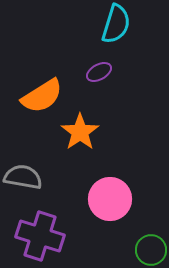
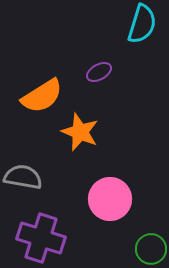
cyan semicircle: moved 26 px right
orange star: rotated 15 degrees counterclockwise
purple cross: moved 1 px right, 2 px down
green circle: moved 1 px up
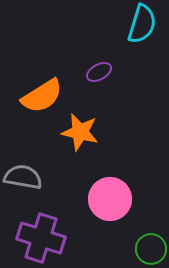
orange star: rotated 9 degrees counterclockwise
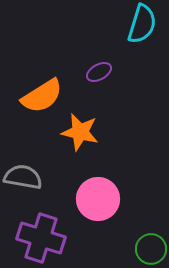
pink circle: moved 12 px left
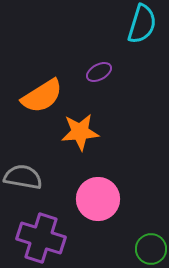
orange star: rotated 18 degrees counterclockwise
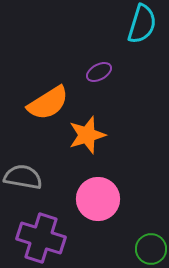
orange semicircle: moved 6 px right, 7 px down
orange star: moved 7 px right, 3 px down; rotated 12 degrees counterclockwise
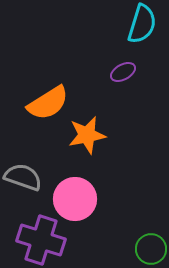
purple ellipse: moved 24 px right
orange star: rotated 6 degrees clockwise
gray semicircle: rotated 9 degrees clockwise
pink circle: moved 23 px left
purple cross: moved 2 px down
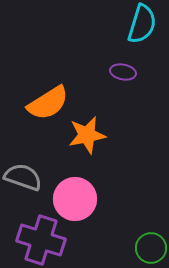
purple ellipse: rotated 40 degrees clockwise
green circle: moved 1 px up
